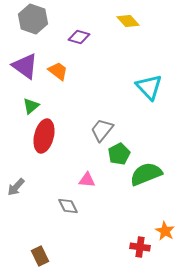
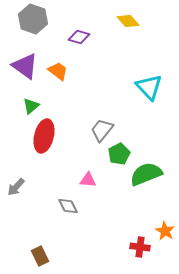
pink triangle: moved 1 px right
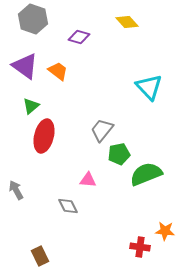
yellow diamond: moved 1 px left, 1 px down
green pentagon: rotated 15 degrees clockwise
gray arrow: moved 3 px down; rotated 108 degrees clockwise
orange star: rotated 24 degrees counterclockwise
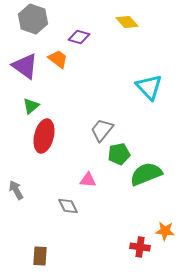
orange trapezoid: moved 12 px up
brown rectangle: rotated 30 degrees clockwise
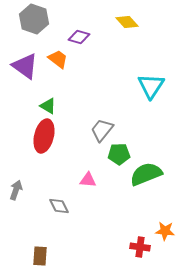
gray hexagon: moved 1 px right
cyan triangle: moved 2 px right, 1 px up; rotated 16 degrees clockwise
green triangle: moved 17 px right; rotated 48 degrees counterclockwise
green pentagon: rotated 10 degrees clockwise
gray arrow: rotated 48 degrees clockwise
gray diamond: moved 9 px left
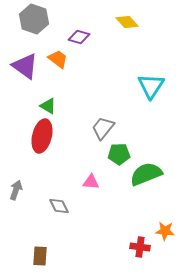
gray trapezoid: moved 1 px right, 2 px up
red ellipse: moved 2 px left
pink triangle: moved 3 px right, 2 px down
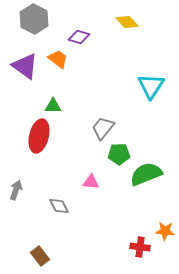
gray hexagon: rotated 8 degrees clockwise
green triangle: moved 5 px right; rotated 30 degrees counterclockwise
red ellipse: moved 3 px left
brown rectangle: rotated 42 degrees counterclockwise
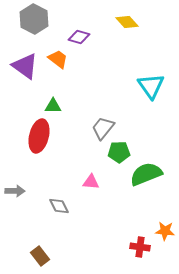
cyan triangle: rotated 8 degrees counterclockwise
green pentagon: moved 2 px up
gray arrow: moved 1 px left, 1 px down; rotated 72 degrees clockwise
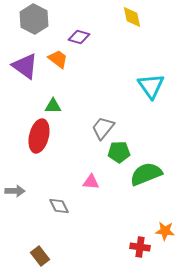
yellow diamond: moved 5 px right, 5 px up; rotated 30 degrees clockwise
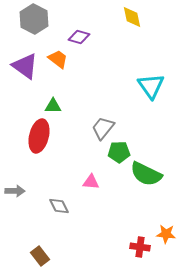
green semicircle: rotated 132 degrees counterclockwise
orange star: moved 1 px right, 3 px down
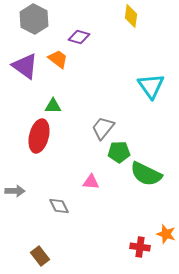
yellow diamond: moved 1 px left, 1 px up; rotated 20 degrees clockwise
orange star: rotated 12 degrees clockwise
